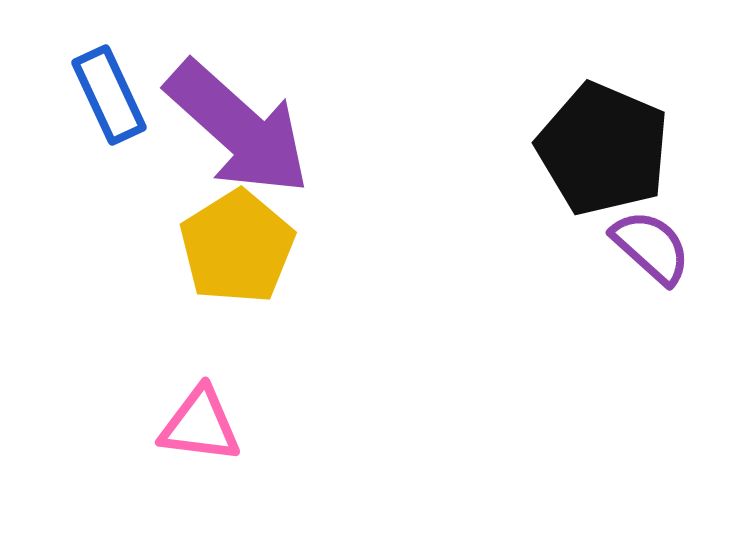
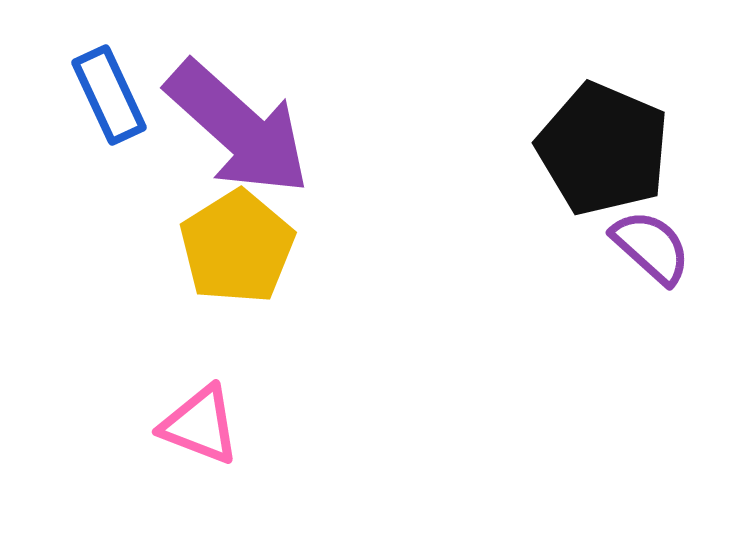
pink triangle: rotated 14 degrees clockwise
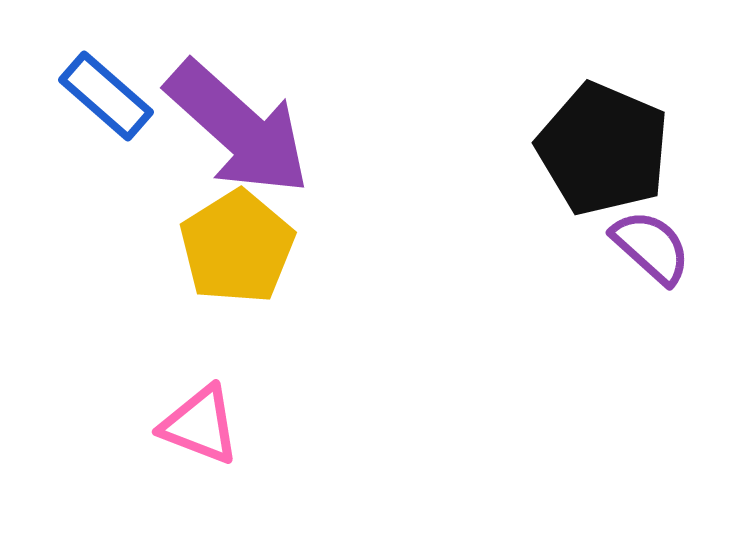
blue rectangle: moved 3 px left, 1 px down; rotated 24 degrees counterclockwise
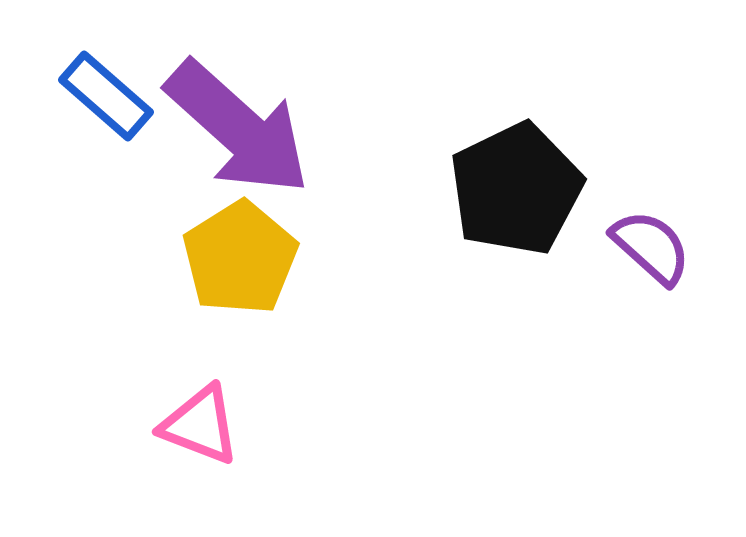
black pentagon: moved 87 px left, 40 px down; rotated 23 degrees clockwise
yellow pentagon: moved 3 px right, 11 px down
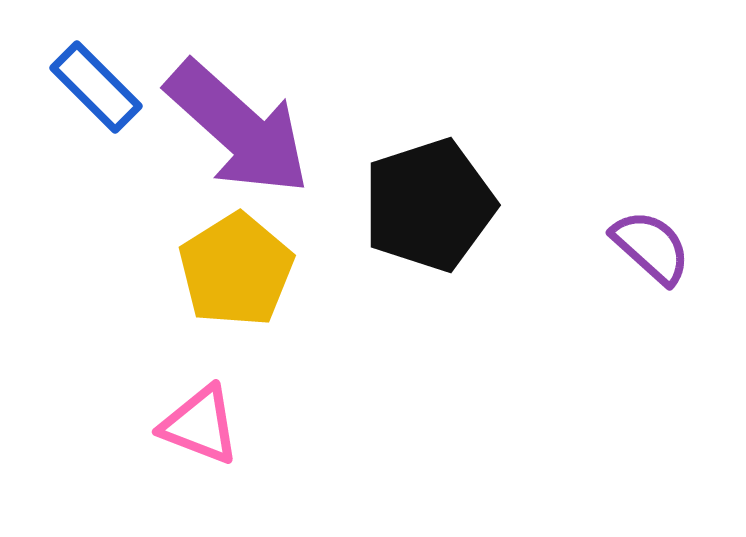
blue rectangle: moved 10 px left, 9 px up; rotated 4 degrees clockwise
black pentagon: moved 87 px left, 16 px down; rotated 8 degrees clockwise
yellow pentagon: moved 4 px left, 12 px down
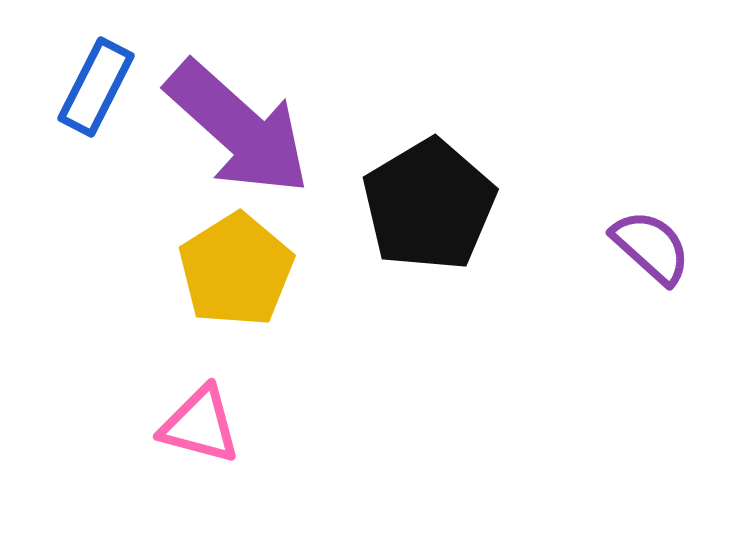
blue rectangle: rotated 72 degrees clockwise
black pentagon: rotated 13 degrees counterclockwise
pink triangle: rotated 6 degrees counterclockwise
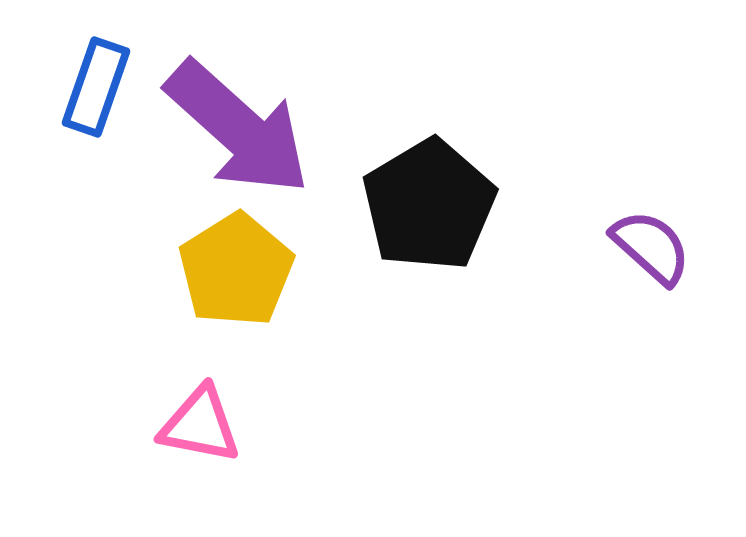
blue rectangle: rotated 8 degrees counterclockwise
pink triangle: rotated 4 degrees counterclockwise
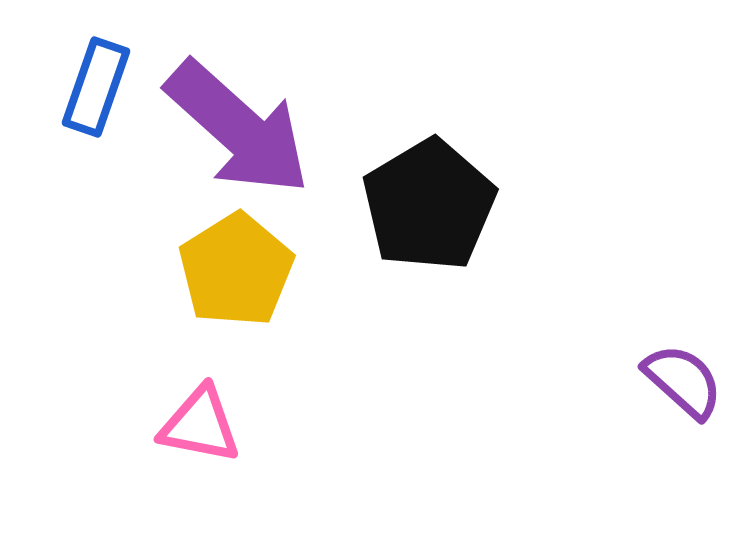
purple semicircle: moved 32 px right, 134 px down
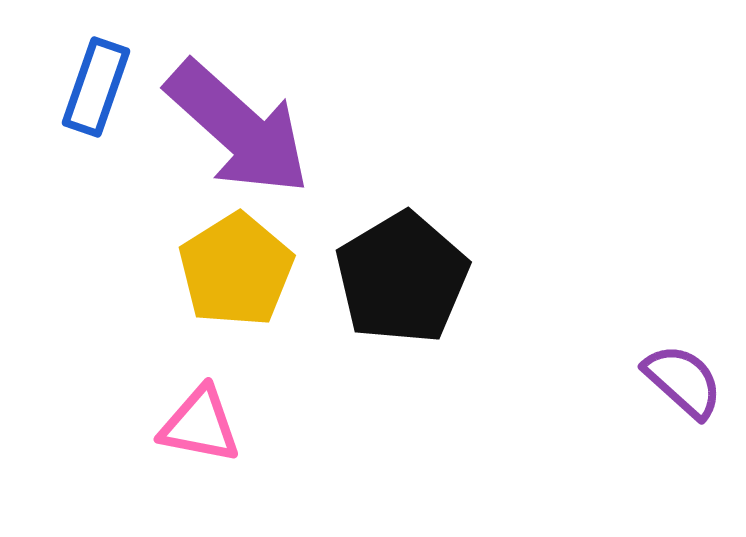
black pentagon: moved 27 px left, 73 px down
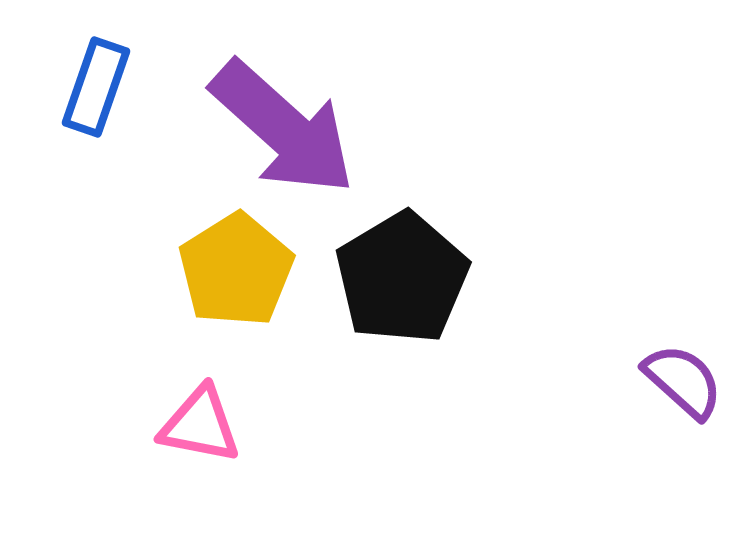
purple arrow: moved 45 px right
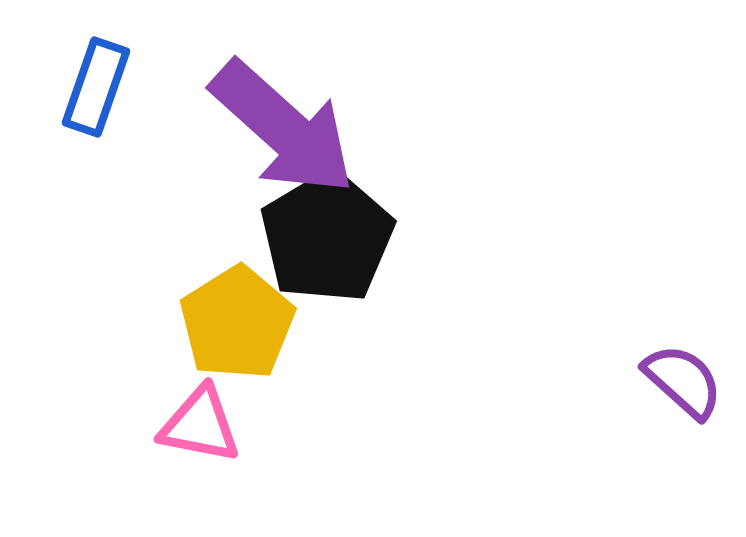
yellow pentagon: moved 1 px right, 53 px down
black pentagon: moved 75 px left, 41 px up
